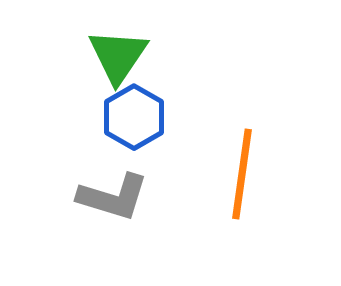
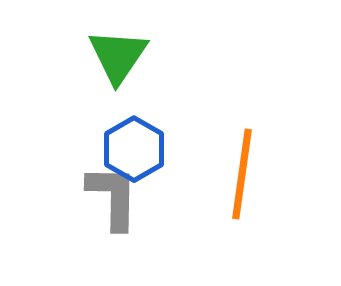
blue hexagon: moved 32 px down
gray L-shape: rotated 106 degrees counterclockwise
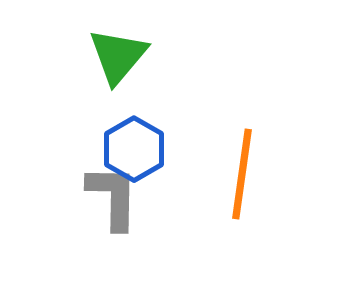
green triangle: rotated 6 degrees clockwise
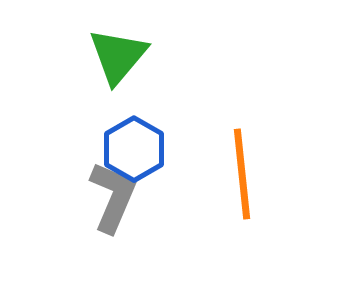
orange line: rotated 14 degrees counterclockwise
gray L-shape: rotated 22 degrees clockwise
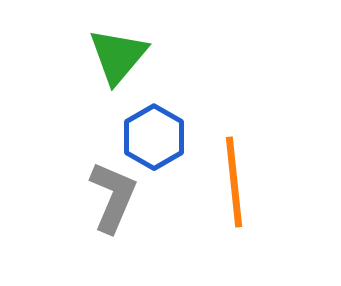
blue hexagon: moved 20 px right, 12 px up
orange line: moved 8 px left, 8 px down
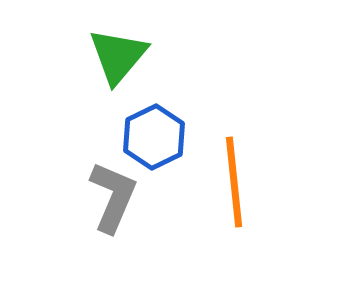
blue hexagon: rotated 4 degrees clockwise
